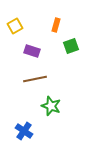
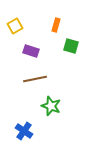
green square: rotated 35 degrees clockwise
purple rectangle: moved 1 px left
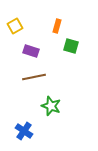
orange rectangle: moved 1 px right, 1 px down
brown line: moved 1 px left, 2 px up
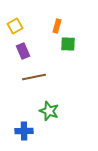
green square: moved 3 px left, 2 px up; rotated 14 degrees counterclockwise
purple rectangle: moved 8 px left; rotated 49 degrees clockwise
green star: moved 2 px left, 5 px down
blue cross: rotated 36 degrees counterclockwise
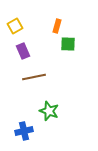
blue cross: rotated 12 degrees counterclockwise
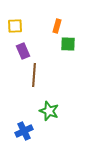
yellow square: rotated 28 degrees clockwise
brown line: moved 2 px up; rotated 75 degrees counterclockwise
blue cross: rotated 12 degrees counterclockwise
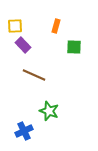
orange rectangle: moved 1 px left
green square: moved 6 px right, 3 px down
purple rectangle: moved 6 px up; rotated 21 degrees counterclockwise
brown line: rotated 70 degrees counterclockwise
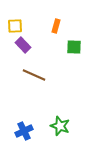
green star: moved 11 px right, 15 px down
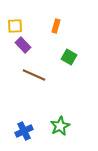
green square: moved 5 px left, 10 px down; rotated 28 degrees clockwise
green star: rotated 24 degrees clockwise
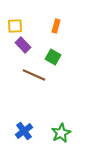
green square: moved 16 px left
green star: moved 1 px right, 7 px down
blue cross: rotated 12 degrees counterclockwise
